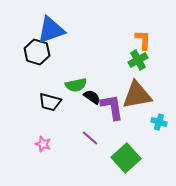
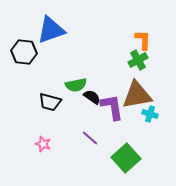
black hexagon: moved 13 px left; rotated 10 degrees counterclockwise
cyan cross: moved 9 px left, 8 px up
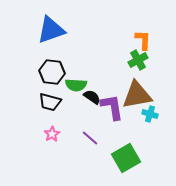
black hexagon: moved 28 px right, 20 px down
green semicircle: rotated 15 degrees clockwise
pink star: moved 9 px right, 10 px up; rotated 21 degrees clockwise
green square: rotated 12 degrees clockwise
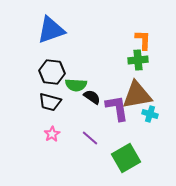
green cross: rotated 24 degrees clockwise
purple L-shape: moved 5 px right, 1 px down
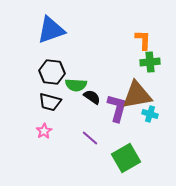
green cross: moved 12 px right, 2 px down
purple L-shape: rotated 24 degrees clockwise
pink star: moved 8 px left, 3 px up
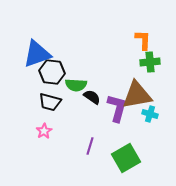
blue triangle: moved 14 px left, 24 px down
purple line: moved 8 px down; rotated 66 degrees clockwise
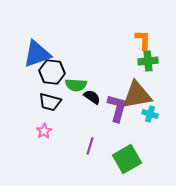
green cross: moved 2 px left, 1 px up
green square: moved 1 px right, 1 px down
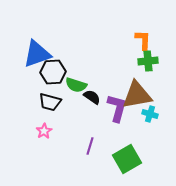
black hexagon: moved 1 px right; rotated 10 degrees counterclockwise
green semicircle: rotated 15 degrees clockwise
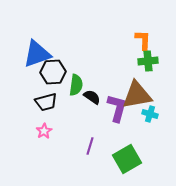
green semicircle: rotated 100 degrees counterclockwise
black trapezoid: moved 4 px left; rotated 30 degrees counterclockwise
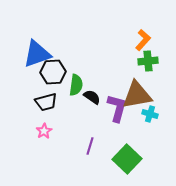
orange L-shape: rotated 40 degrees clockwise
green square: rotated 16 degrees counterclockwise
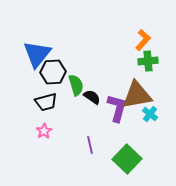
blue triangle: rotated 32 degrees counterclockwise
green semicircle: rotated 25 degrees counterclockwise
cyan cross: rotated 21 degrees clockwise
purple line: moved 1 px up; rotated 30 degrees counterclockwise
